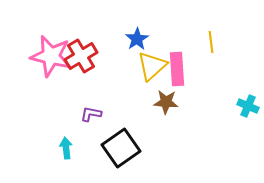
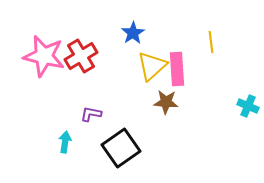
blue star: moved 4 px left, 6 px up
pink star: moved 7 px left
cyan arrow: moved 1 px left, 6 px up; rotated 15 degrees clockwise
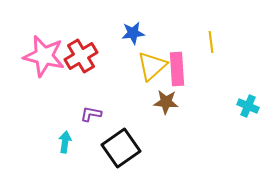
blue star: rotated 25 degrees clockwise
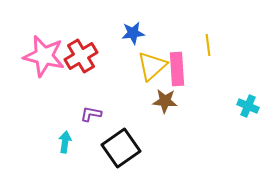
yellow line: moved 3 px left, 3 px down
brown star: moved 1 px left, 1 px up
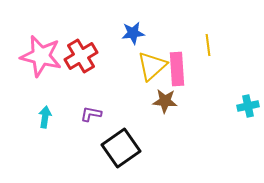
pink star: moved 3 px left
cyan cross: rotated 35 degrees counterclockwise
cyan arrow: moved 20 px left, 25 px up
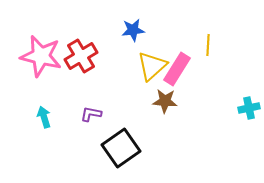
blue star: moved 3 px up
yellow line: rotated 10 degrees clockwise
pink rectangle: rotated 36 degrees clockwise
cyan cross: moved 1 px right, 2 px down
cyan arrow: moved 1 px left; rotated 25 degrees counterclockwise
